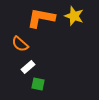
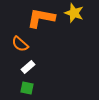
yellow star: moved 3 px up
green square: moved 11 px left, 4 px down
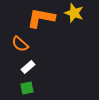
green square: rotated 24 degrees counterclockwise
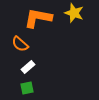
orange L-shape: moved 3 px left
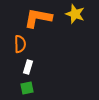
yellow star: moved 1 px right, 1 px down
orange semicircle: rotated 132 degrees counterclockwise
white rectangle: rotated 32 degrees counterclockwise
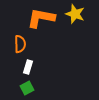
orange L-shape: moved 3 px right
green square: rotated 16 degrees counterclockwise
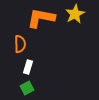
yellow star: rotated 24 degrees clockwise
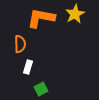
green square: moved 14 px right, 1 px down
